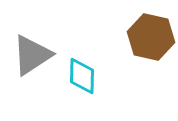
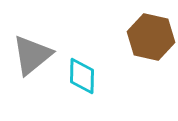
gray triangle: rotated 6 degrees counterclockwise
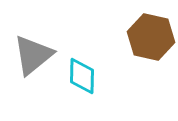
gray triangle: moved 1 px right
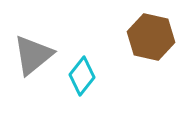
cyan diamond: rotated 36 degrees clockwise
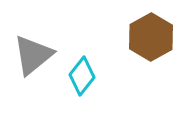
brown hexagon: rotated 18 degrees clockwise
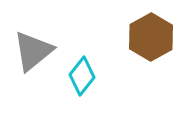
gray triangle: moved 4 px up
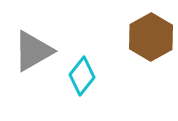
gray triangle: rotated 9 degrees clockwise
